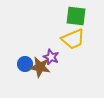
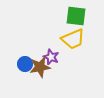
brown star: rotated 20 degrees counterclockwise
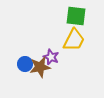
yellow trapezoid: moved 1 px right, 1 px down; rotated 40 degrees counterclockwise
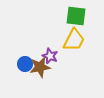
purple star: moved 1 px left, 1 px up
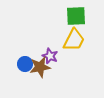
green square: rotated 10 degrees counterclockwise
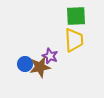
yellow trapezoid: rotated 30 degrees counterclockwise
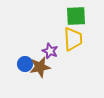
yellow trapezoid: moved 1 px left, 1 px up
purple star: moved 5 px up
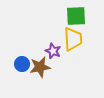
purple star: moved 3 px right
blue circle: moved 3 px left
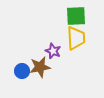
yellow trapezoid: moved 3 px right, 1 px up
blue circle: moved 7 px down
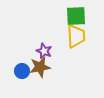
yellow trapezoid: moved 2 px up
purple star: moved 9 px left
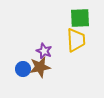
green square: moved 4 px right, 2 px down
yellow trapezoid: moved 4 px down
blue circle: moved 1 px right, 2 px up
